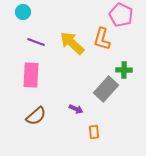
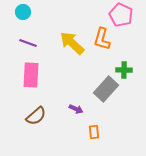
purple line: moved 8 px left, 1 px down
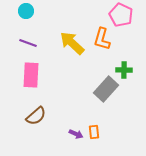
cyan circle: moved 3 px right, 1 px up
purple arrow: moved 25 px down
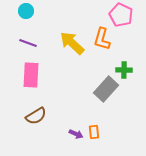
brown semicircle: rotated 10 degrees clockwise
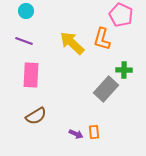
purple line: moved 4 px left, 2 px up
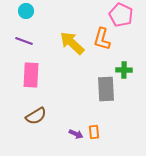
gray rectangle: rotated 45 degrees counterclockwise
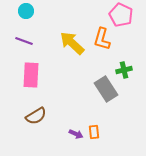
green cross: rotated 14 degrees counterclockwise
gray rectangle: rotated 30 degrees counterclockwise
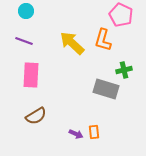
orange L-shape: moved 1 px right, 1 px down
gray rectangle: rotated 40 degrees counterclockwise
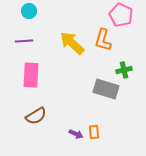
cyan circle: moved 3 px right
purple line: rotated 24 degrees counterclockwise
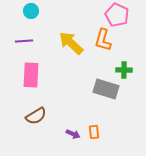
cyan circle: moved 2 px right
pink pentagon: moved 4 px left
yellow arrow: moved 1 px left
green cross: rotated 14 degrees clockwise
purple arrow: moved 3 px left
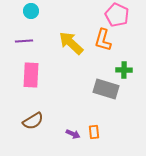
brown semicircle: moved 3 px left, 5 px down
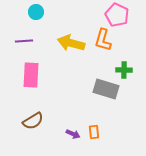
cyan circle: moved 5 px right, 1 px down
yellow arrow: rotated 28 degrees counterclockwise
